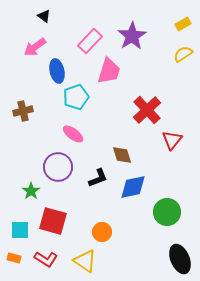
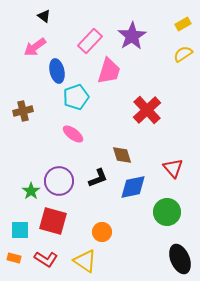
red triangle: moved 1 px right, 28 px down; rotated 20 degrees counterclockwise
purple circle: moved 1 px right, 14 px down
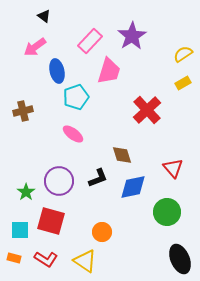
yellow rectangle: moved 59 px down
green star: moved 5 px left, 1 px down
red square: moved 2 px left
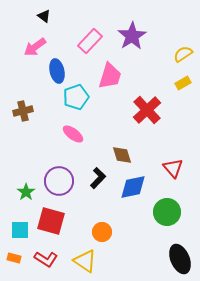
pink trapezoid: moved 1 px right, 5 px down
black L-shape: rotated 25 degrees counterclockwise
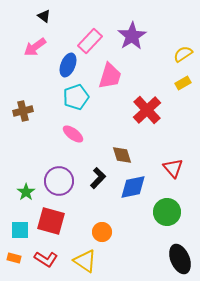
blue ellipse: moved 11 px right, 6 px up; rotated 35 degrees clockwise
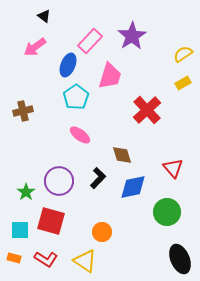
cyan pentagon: rotated 15 degrees counterclockwise
pink ellipse: moved 7 px right, 1 px down
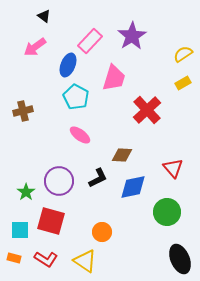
pink trapezoid: moved 4 px right, 2 px down
cyan pentagon: rotated 10 degrees counterclockwise
brown diamond: rotated 70 degrees counterclockwise
black L-shape: rotated 20 degrees clockwise
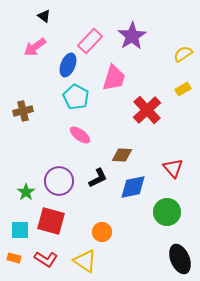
yellow rectangle: moved 6 px down
